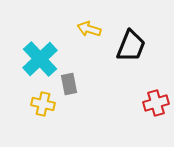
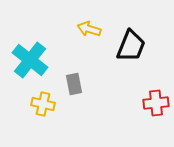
cyan cross: moved 10 px left, 1 px down; rotated 9 degrees counterclockwise
gray rectangle: moved 5 px right
red cross: rotated 10 degrees clockwise
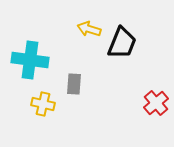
black trapezoid: moved 9 px left, 3 px up
cyan cross: rotated 30 degrees counterclockwise
gray rectangle: rotated 15 degrees clockwise
red cross: rotated 35 degrees counterclockwise
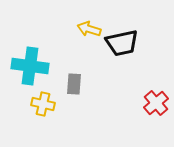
black trapezoid: rotated 56 degrees clockwise
cyan cross: moved 6 px down
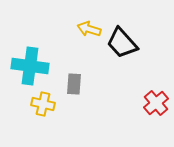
black trapezoid: rotated 60 degrees clockwise
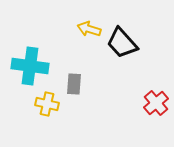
yellow cross: moved 4 px right
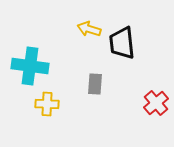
black trapezoid: rotated 36 degrees clockwise
gray rectangle: moved 21 px right
yellow cross: rotated 10 degrees counterclockwise
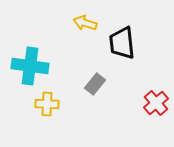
yellow arrow: moved 4 px left, 6 px up
gray rectangle: rotated 35 degrees clockwise
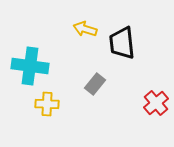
yellow arrow: moved 6 px down
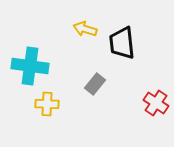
red cross: rotated 15 degrees counterclockwise
